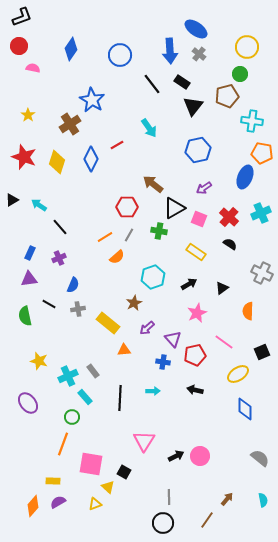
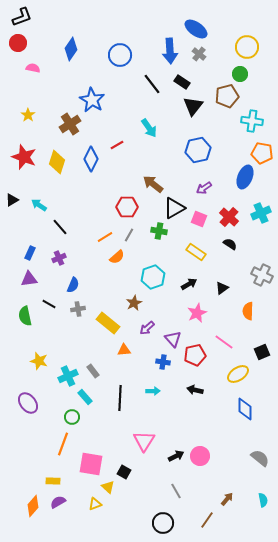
red circle at (19, 46): moved 1 px left, 3 px up
gray cross at (262, 273): moved 2 px down
gray line at (169, 497): moved 7 px right, 6 px up; rotated 28 degrees counterclockwise
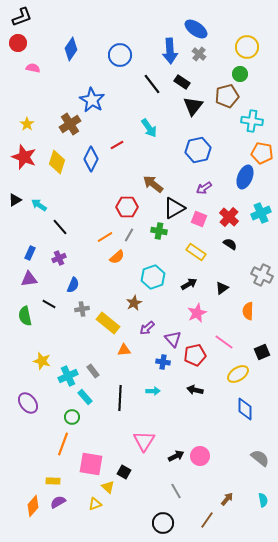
yellow star at (28, 115): moved 1 px left, 9 px down
black triangle at (12, 200): moved 3 px right
gray cross at (78, 309): moved 4 px right
yellow star at (39, 361): moved 3 px right
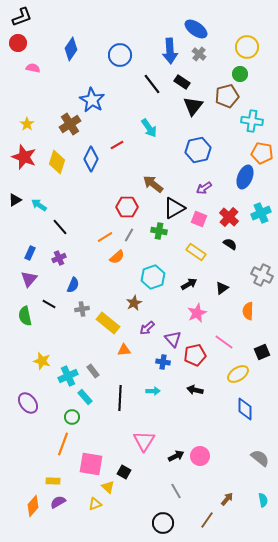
purple triangle at (29, 279): rotated 42 degrees counterclockwise
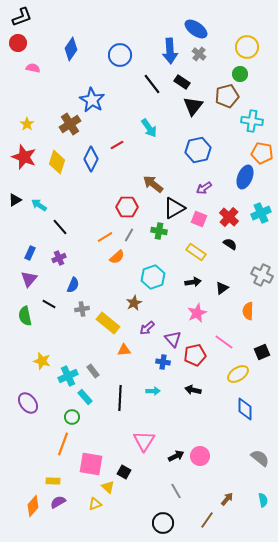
black arrow at (189, 284): moved 4 px right, 2 px up; rotated 21 degrees clockwise
black arrow at (195, 390): moved 2 px left
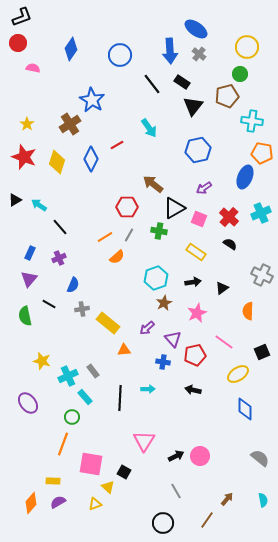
cyan hexagon at (153, 277): moved 3 px right, 1 px down
brown star at (134, 303): moved 30 px right
cyan arrow at (153, 391): moved 5 px left, 2 px up
orange diamond at (33, 506): moved 2 px left, 3 px up
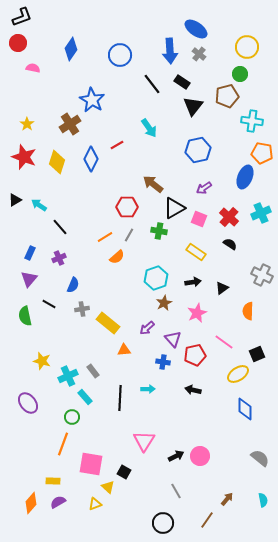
black square at (262, 352): moved 5 px left, 2 px down
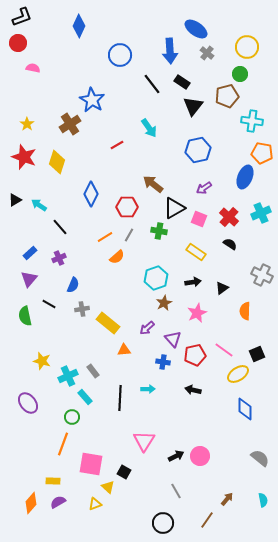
blue diamond at (71, 49): moved 8 px right, 23 px up; rotated 10 degrees counterclockwise
gray cross at (199, 54): moved 8 px right, 1 px up
blue diamond at (91, 159): moved 35 px down
blue rectangle at (30, 253): rotated 24 degrees clockwise
orange semicircle at (248, 311): moved 3 px left
pink line at (224, 342): moved 8 px down
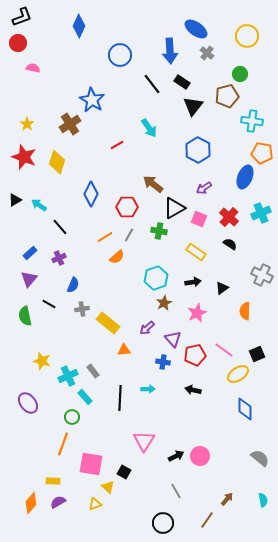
yellow circle at (247, 47): moved 11 px up
blue hexagon at (198, 150): rotated 20 degrees counterclockwise
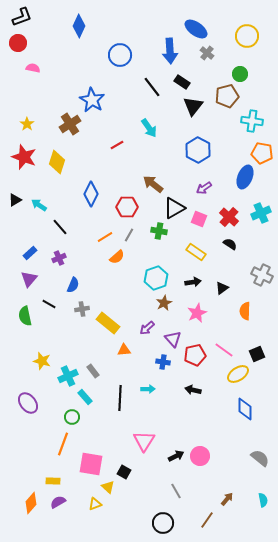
black line at (152, 84): moved 3 px down
